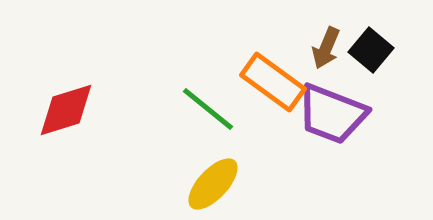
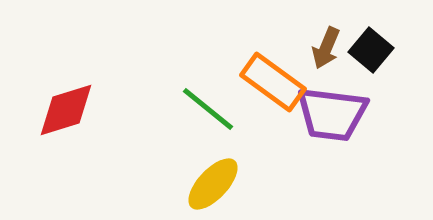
purple trapezoid: rotated 14 degrees counterclockwise
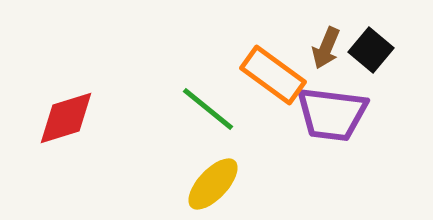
orange rectangle: moved 7 px up
red diamond: moved 8 px down
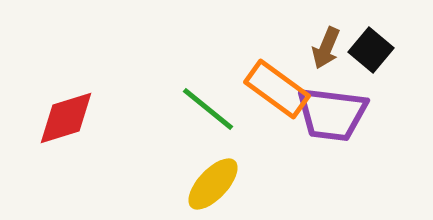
orange rectangle: moved 4 px right, 14 px down
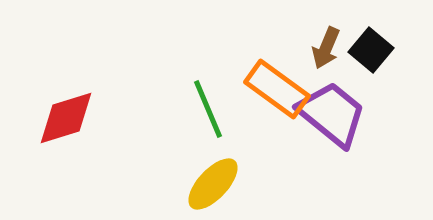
green line: rotated 28 degrees clockwise
purple trapezoid: rotated 148 degrees counterclockwise
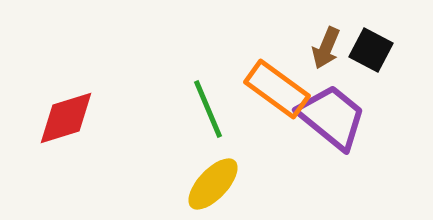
black square: rotated 12 degrees counterclockwise
purple trapezoid: moved 3 px down
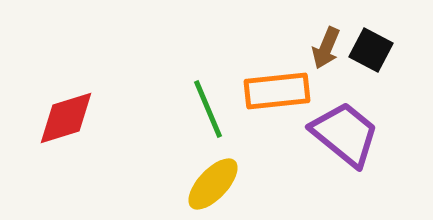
orange rectangle: moved 2 px down; rotated 42 degrees counterclockwise
purple trapezoid: moved 13 px right, 17 px down
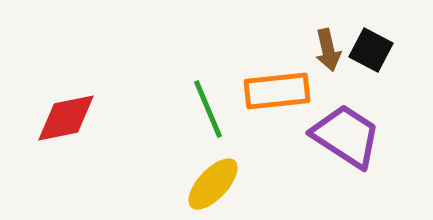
brown arrow: moved 2 px right, 2 px down; rotated 36 degrees counterclockwise
red diamond: rotated 6 degrees clockwise
purple trapezoid: moved 1 px right, 2 px down; rotated 6 degrees counterclockwise
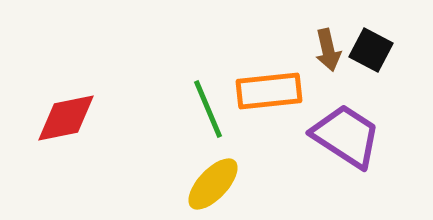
orange rectangle: moved 8 px left
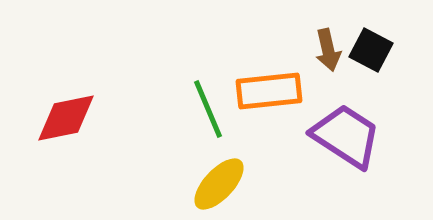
yellow ellipse: moved 6 px right
